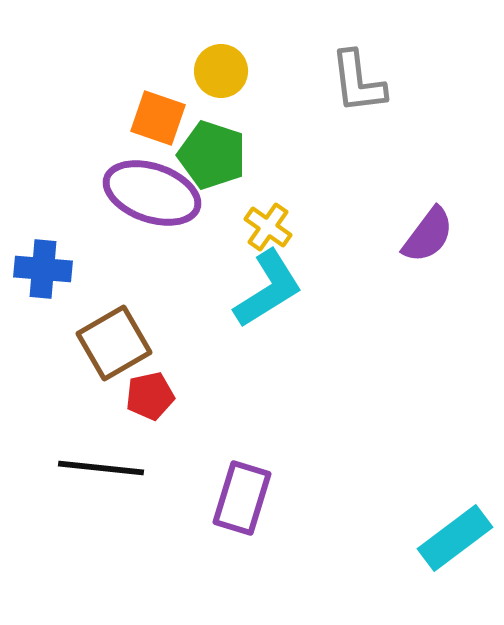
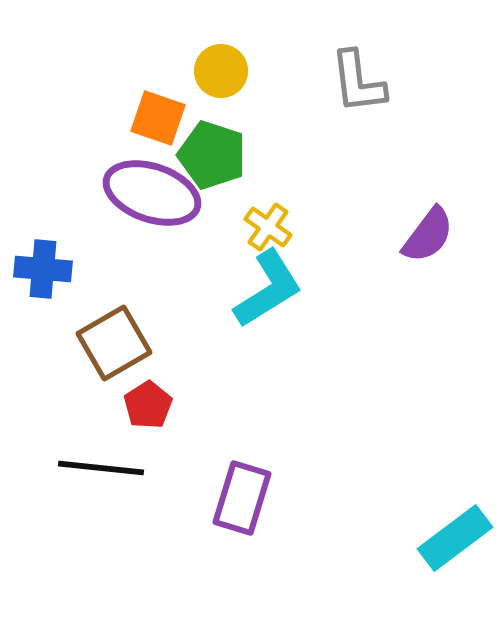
red pentagon: moved 2 px left, 9 px down; rotated 21 degrees counterclockwise
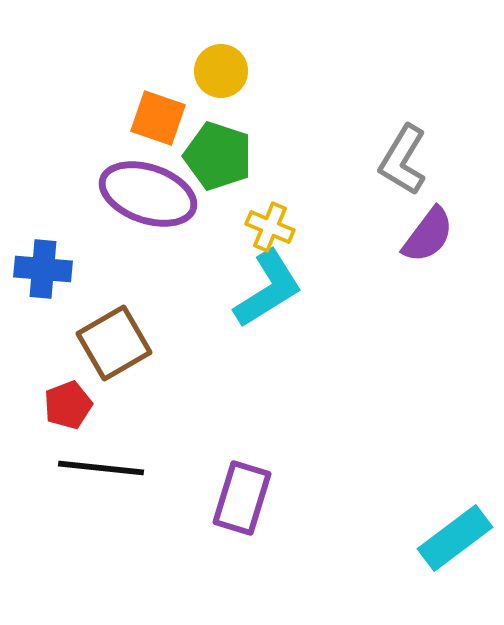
gray L-shape: moved 45 px right, 78 px down; rotated 38 degrees clockwise
green pentagon: moved 6 px right, 1 px down
purple ellipse: moved 4 px left, 1 px down
yellow cross: moved 2 px right; rotated 12 degrees counterclockwise
red pentagon: moved 80 px left; rotated 12 degrees clockwise
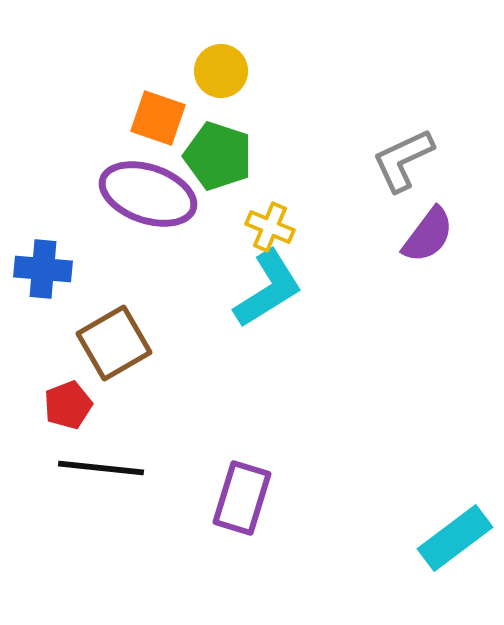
gray L-shape: rotated 34 degrees clockwise
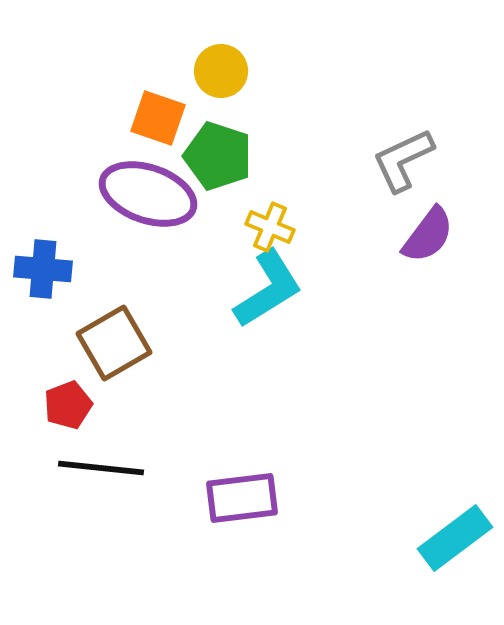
purple rectangle: rotated 66 degrees clockwise
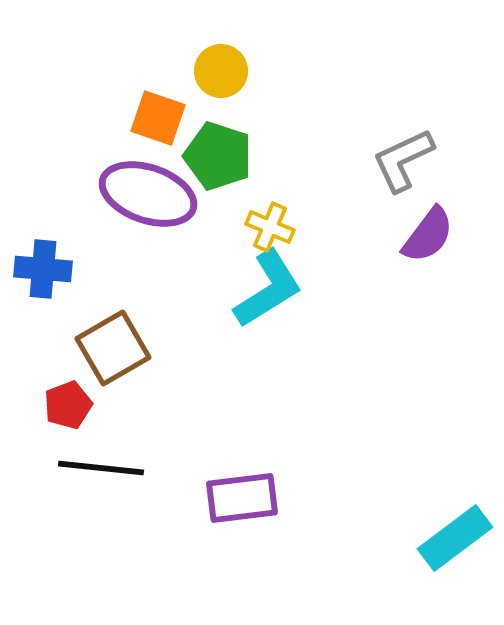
brown square: moved 1 px left, 5 px down
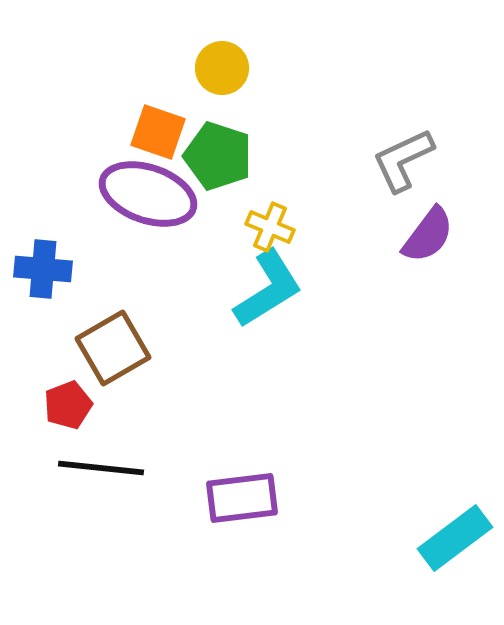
yellow circle: moved 1 px right, 3 px up
orange square: moved 14 px down
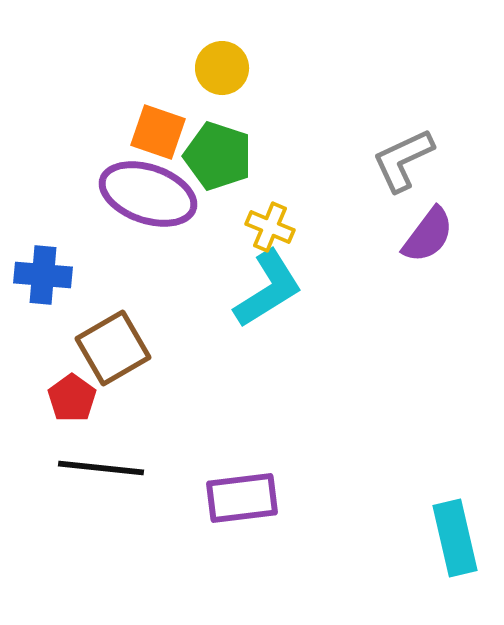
blue cross: moved 6 px down
red pentagon: moved 4 px right, 7 px up; rotated 15 degrees counterclockwise
cyan rectangle: rotated 66 degrees counterclockwise
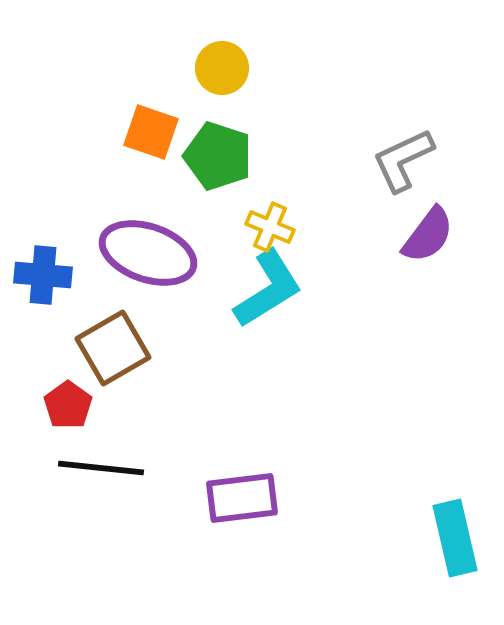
orange square: moved 7 px left
purple ellipse: moved 59 px down
red pentagon: moved 4 px left, 7 px down
